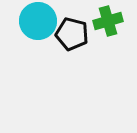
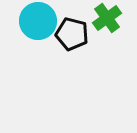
green cross: moved 1 px left, 3 px up; rotated 20 degrees counterclockwise
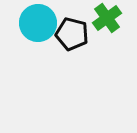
cyan circle: moved 2 px down
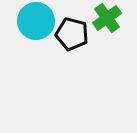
cyan circle: moved 2 px left, 2 px up
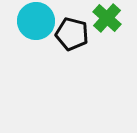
green cross: rotated 12 degrees counterclockwise
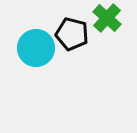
cyan circle: moved 27 px down
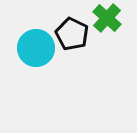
black pentagon: rotated 12 degrees clockwise
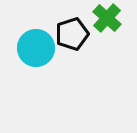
black pentagon: rotated 28 degrees clockwise
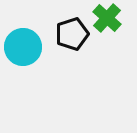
cyan circle: moved 13 px left, 1 px up
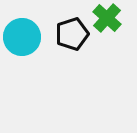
cyan circle: moved 1 px left, 10 px up
